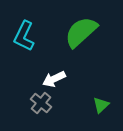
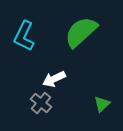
green triangle: moved 1 px right, 1 px up
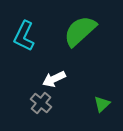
green semicircle: moved 1 px left, 1 px up
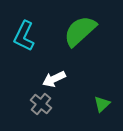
gray cross: moved 1 px down
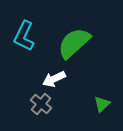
green semicircle: moved 6 px left, 12 px down
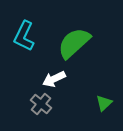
green triangle: moved 2 px right, 1 px up
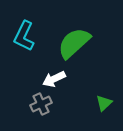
gray cross: rotated 25 degrees clockwise
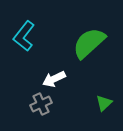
cyan L-shape: rotated 12 degrees clockwise
green semicircle: moved 15 px right
